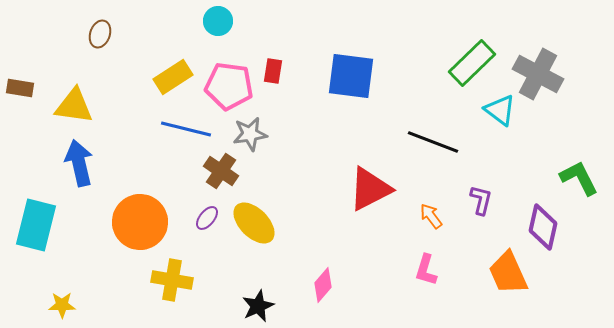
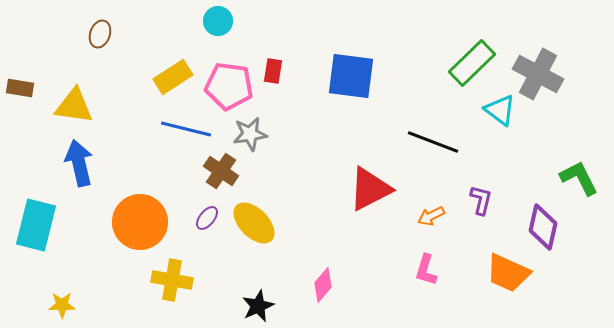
orange arrow: rotated 80 degrees counterclockwise
orange trapezoid: rotated 42 degrees counterclockwise
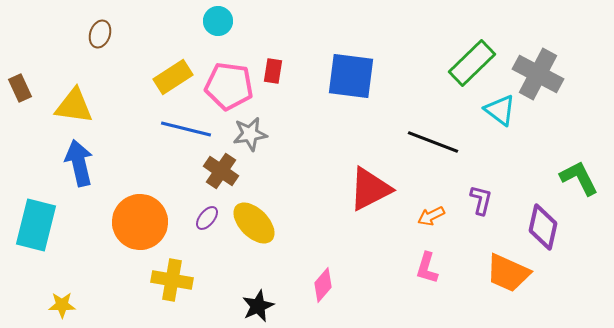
brown rectangle: rotated 56 degrees clockwise
pink L-shape: moved 1 px right, 2 px up
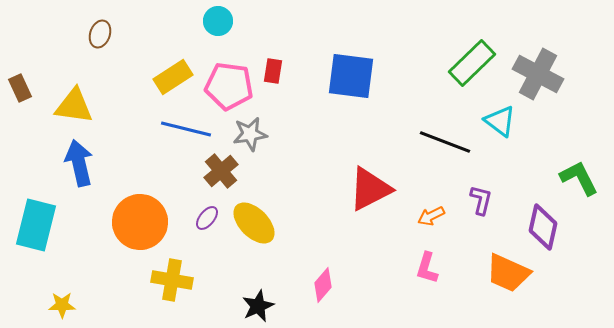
cyan triangle: moved 11 px down
black line: moved 12 px right
brown cross: rotated 16 degrees clockwise
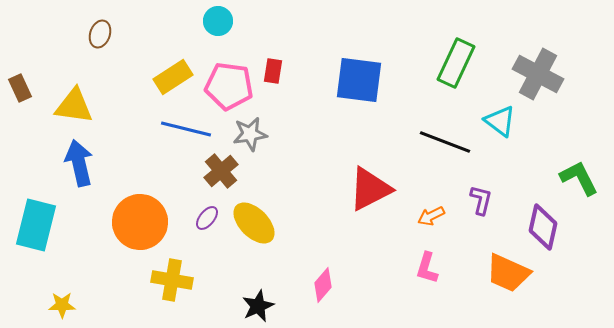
green rectangle: moved 16 px left; rotated 21 degrees counterclockwise
blue square: moved 8 px right, 4 px down
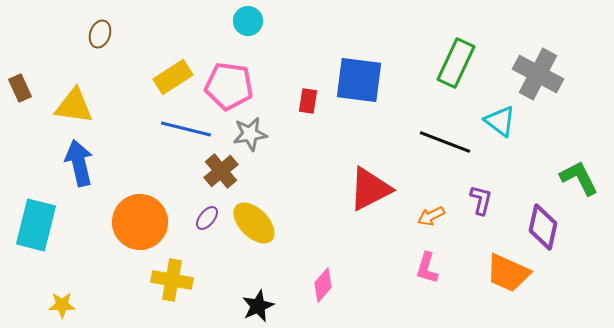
cyan circle: moved 30 px right
red rectangle: moved 35 px right, 30 px down
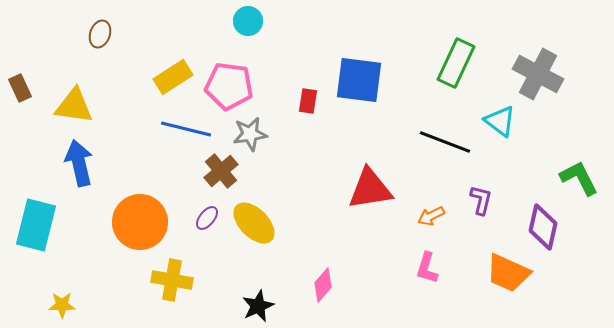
red triangle: rotated 18 degrees clockwise
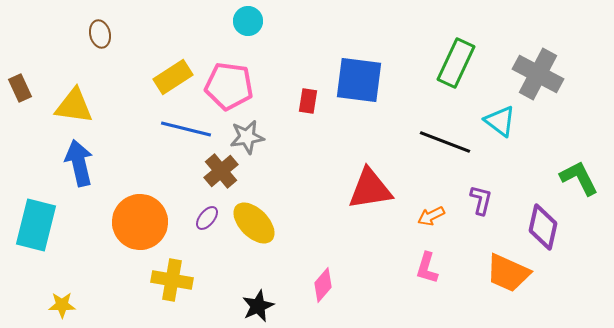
brown ellipse: rotated 32 degrees counterclockwise
gray star: moved 3 px left, 3 px down
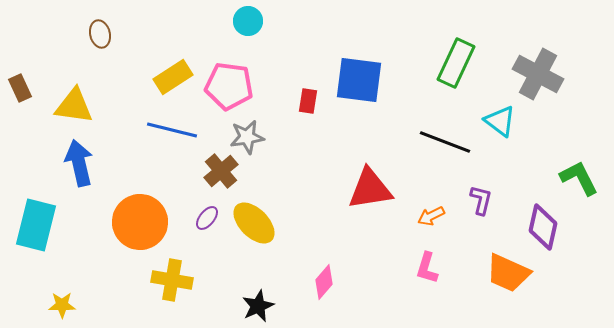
blue line: moved 14 px left, 1 px down
pink diamond: moved 1 px right, 3 px up
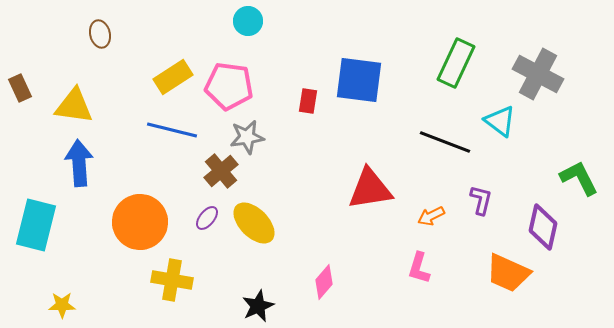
blue arrow: rotated 9 degrees clockwise
pink L-shape: moved 8 px left
